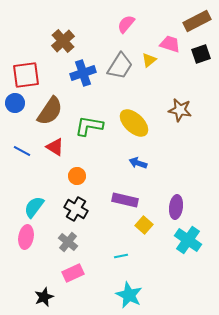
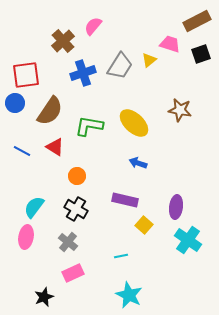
pink semicircle: moved 33 px left, 2 px down
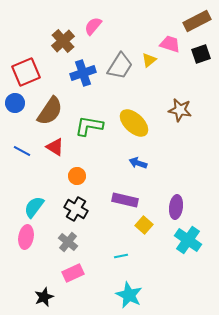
red square: moved 3 px up; rotated 16 degrees counterclockwise
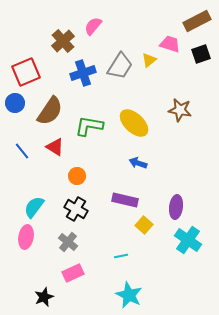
blue line: rotated 24 degrees clockwise
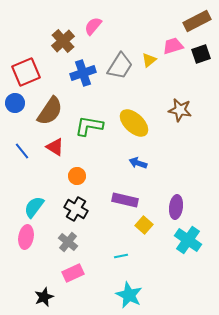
pink trapezoid: moved 3 px right, 2 px down; rotated 35 degrees counterclockwise
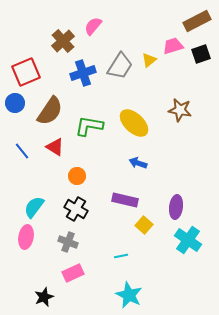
gray cross: rotated 18 degrees counterclockwise
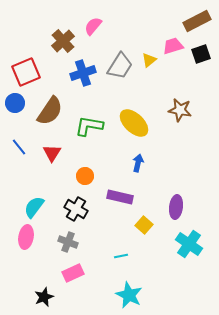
red triangle: moved 3 px left, 6 px down; rotated 30 degrees clockwise
blue line: moved 3 px left, 4 px up
blue arrow: rotated 84 degrees clockwise
orange circle: moved 8 px right
purple rectangle: moved 5 px left, 3 px up
cyan cross: moved 1 px right, 4 px down
